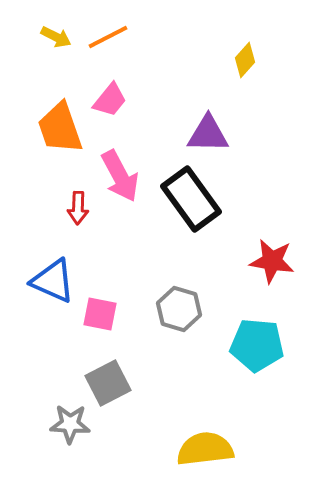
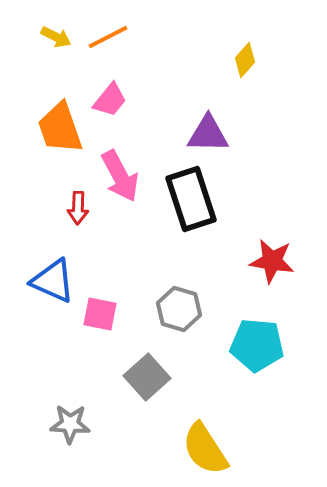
black rectangle: rotated 18 degrees clockwise
gray square: moved 39 px right, 6 px up; rotated 15 degrees counterclockwise
yellow semicircle: rotated 116 degrees counterclockwise
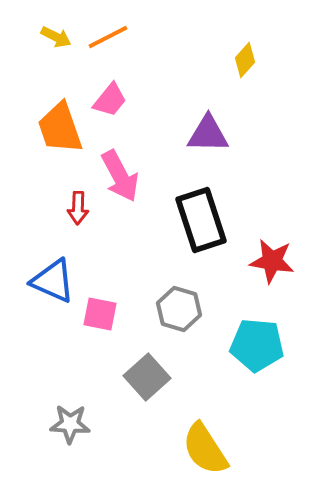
black rectangle: moved 10 px right, 21 px down
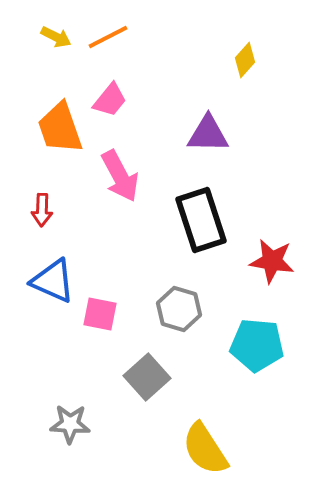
red arrow: moved 36 px left, 2 px down
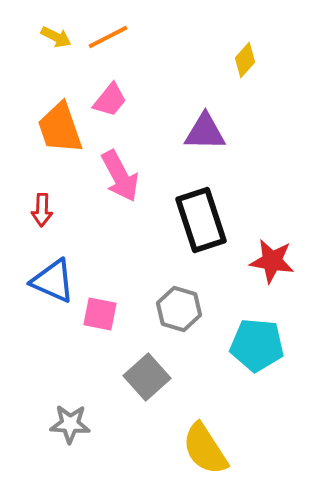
purple triangle: moved 3 px left, 2 px up
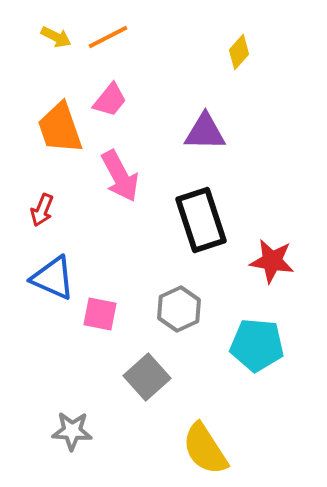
yellow diamond: moved 6 px left, 8 px up
red arrow: rotated 20 degrees clockwise
blue triangle: moved 3 px up
gray hexagon: rotated 18 degrees clockwise
gray star: moved 2 px right, 7 px down
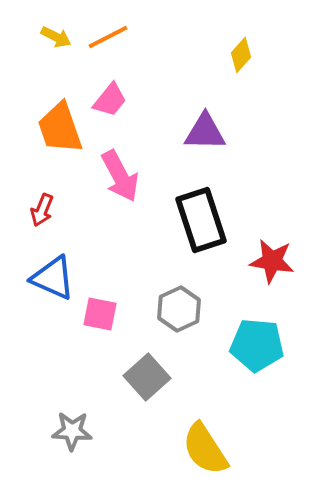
yellow diamond: moved 2 px right, 3 px down
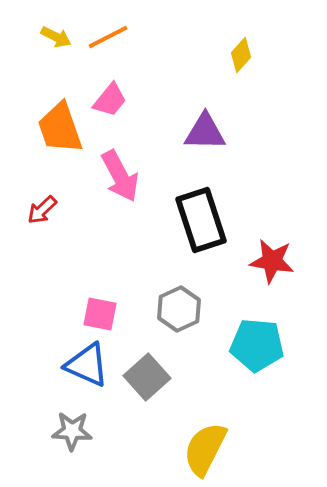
red arrow: rotated 24 degrees clockwise
blue triangle: moved 34 px right, 87 px down
yellow semicircle: rotated 60 degrees clockwise
